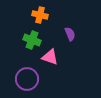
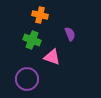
pink triangle: moved 2 px right
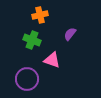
orange cross: rotated 28 degrees counterclockwise
purple semicircle: rotated 120 degrees counterclockwise
pink triangle: moved 3 px down
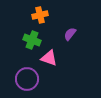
pink triangle: moved 3 px left, 2 px up
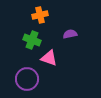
purple semicircle: rotated 40 degrees clockwise
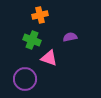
purple semicircle: moved 3 px down
purple circle: moved 2 px left
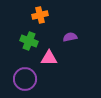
green cross: moved 3 px left, 1 px down
pink triangle: rotated 18 degrees counterclockwise
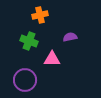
pink triangle: moved 3 px right, 1 px down
purple circle: moved 1 px down
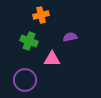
orange cross: moved 1 px right
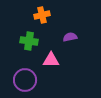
orange cross: moved 1 px right
green cross: rotated 12 degrees counterclockwise
pink triangle: moved 1 px left, 1 px down
